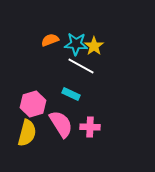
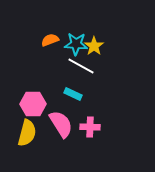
cyan rectangle: moved 2 px right
pink hexagon: rotated 15 degrees clockwise
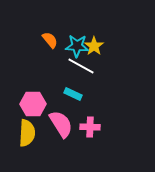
orange semicircle: rotated 72 degrees clockwise
cyan star: moved 1 px right, 2 px down
yellow semicircle: rotated 12 degrees counterclockwise
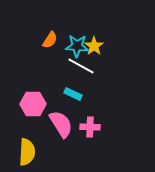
orange semicircle: rotated 72 degrees clockwise
yellow semicircle: moved 19 px down
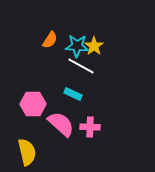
pink semicircle: rotated 16 degrees counterclockwise
yellow semicircle: rotated 16 degrees counterclockwise
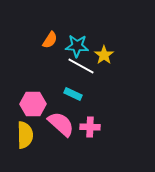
yellow star: moved 10 px right, 9 px down
yellow semicircle: moved 2 px left, 17 px up; rotated 12 degrees clockwise
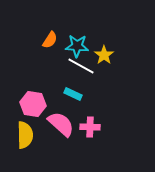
pink hexagon: rotated 10 degrees clockwise
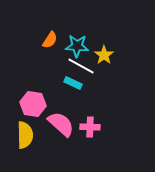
cyan rectangle: moved 11 px up
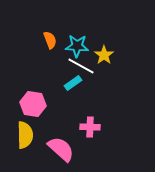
orange semicircle: rotated 54 degrees counterclockwise
cyan rectangle: rotated 60 degrees counterclockwise
pink semicircle: moved 25 px down
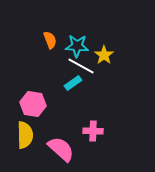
pink cross: moved 3 px right, 4 px down
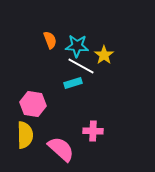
cyan rectangle: rotated 18 degrees clockwise
